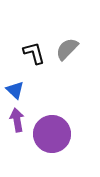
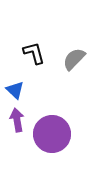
gray semicircle: moved 7 px right, 10 px down
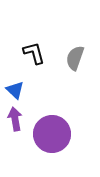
gray semicircle: moved 1 px right, 1 px up; rotated 25 degrees counterclockwise
purple arrow: moved 2 px left, 1 px up
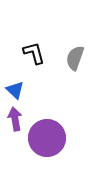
purple circle: moved 5 px left, 4 px down
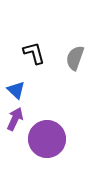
blue triangle: moved 1 px right
purple arrow: rotated 35 degrees clockwise
purple circle: moved 1 px down
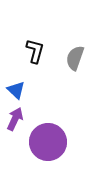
black L-shape: moved 1 px right, 2 px up; rotated 30 degrees clockwise
purple circle: moved 1 px right, 3 px down
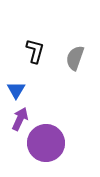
blue triangle: rotated 18 degrees clockwise
purple arrow: moved 5 px right
purple circle: moved 2 px left, 1 px down
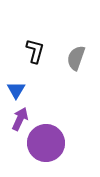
gray semicircle: moved 1 px right
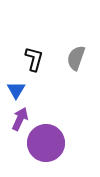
black L-shape: moved 1 px left, 8 px down
